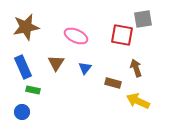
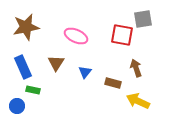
blue triangle: moved 4 px down
blue circle: moved 5 px left, 6 px up
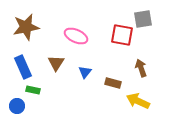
brown arrow: moved 5 px right
